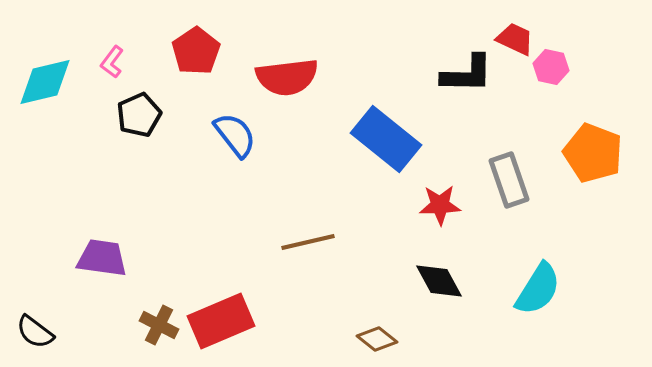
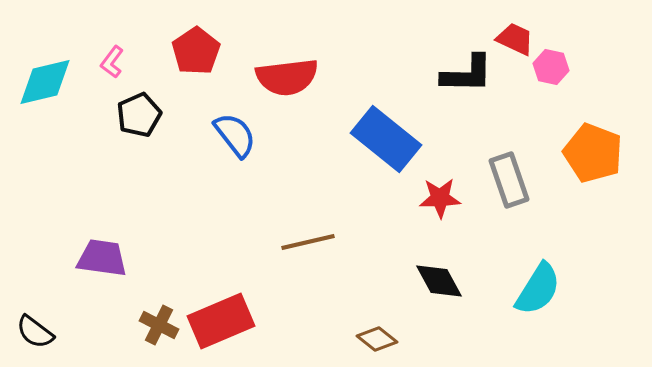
red star: moved 7 px up
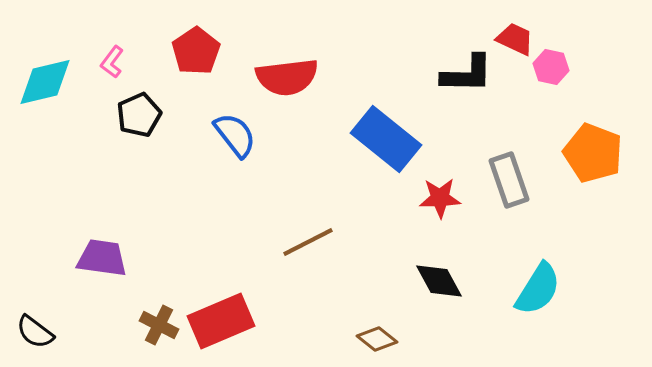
brown line: rotated 14 degrees counterclockwise
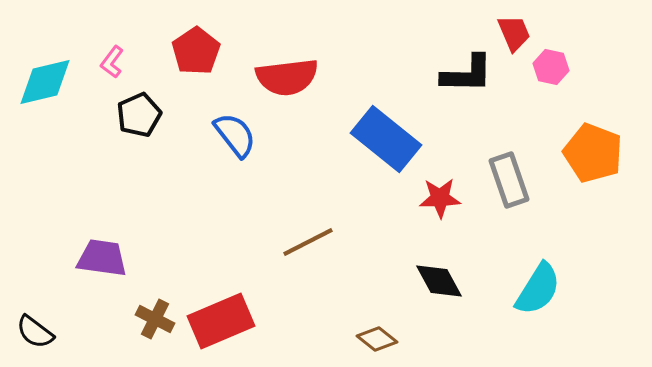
red trapezoid: moved 1 px left, 6 px up; rotated 42 degrees clockwise
brown cross: moved 4 px left, 6 px up
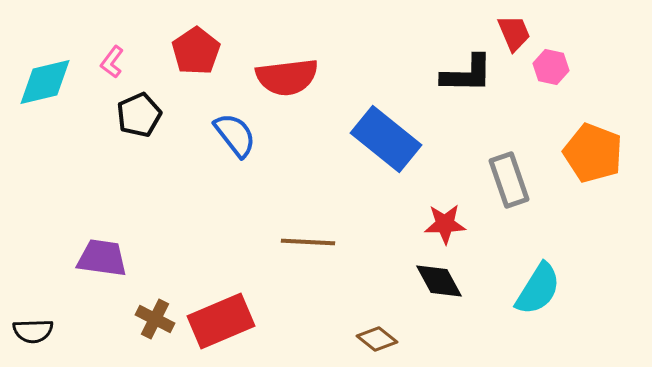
red star: moved 5 px right, 26 px down
brown line: rotated 30 degrees clockwise
black semicircle: moved 2 px left, 1 px up; rotated 39 degrees counterclockwise
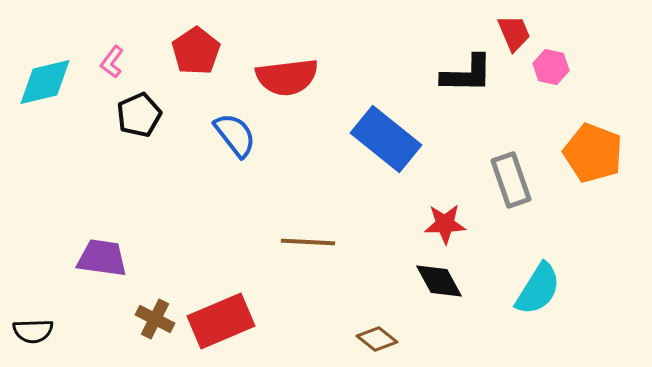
gray rectangle: moved 2 px right
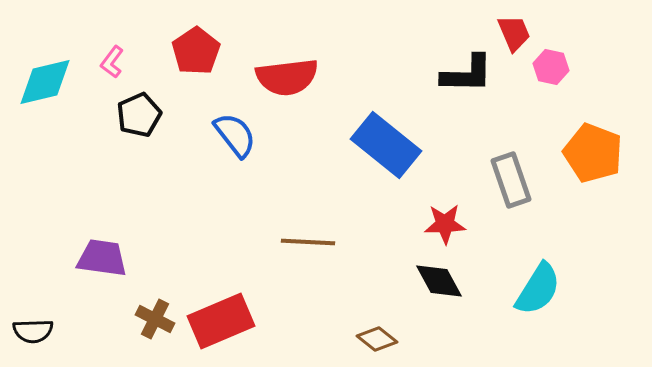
blue rectangle: moved 6 px down
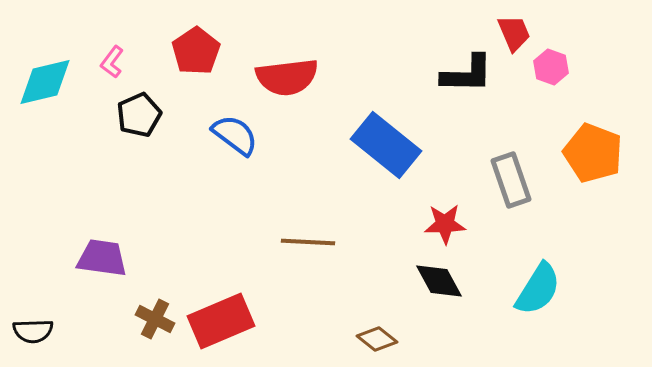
pink hexagon: rotated 8 degrees clockwise
blue semicircle: rotated 15 degrees counterclockwise
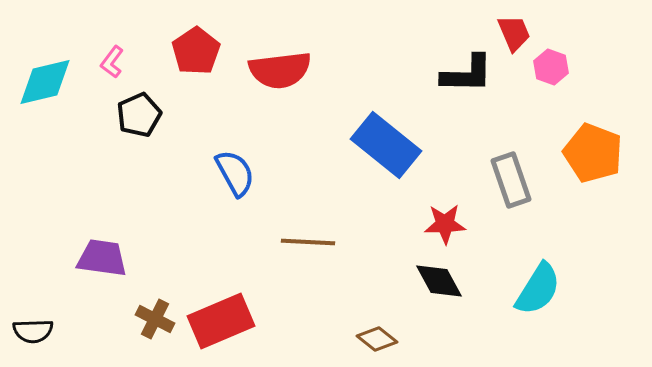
red semicircle: moved 7 px left, 7 px up
blue semicircle: moved 38 px down; rotated 24 degrees clockwise
